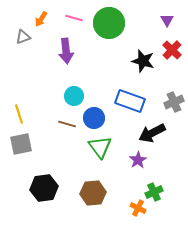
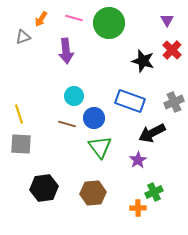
gray square: rotated 15 degrees clockwise
orange cross: rotated 28 degrees counterclockwise
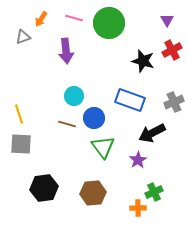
red cross: rotated 18 degrees clockwise
blue rectangle: moved 1 px up
green triangle: moved 3 px right
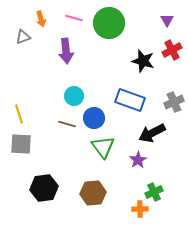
orange arrow: rotated 49 degrees counterclockwise
orange cross: moved 2 px right, 1 px down
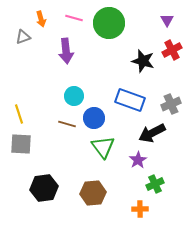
gray cross: moved 3 px left, 2 px down
green cross: moved 1 px right, 8 px up
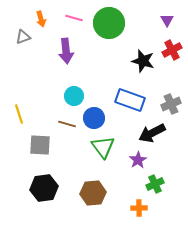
gray square: moved 19 px right, 1 px down
orange cross: moved 1 px left, 1 px up
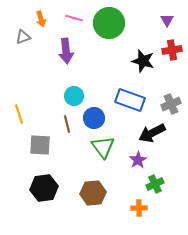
red cross: rotated 18 degrees clockwise
brown line: rotated 60 degrees clockwise
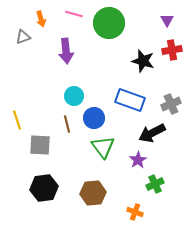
pink line: moved 4 px up
yellow line: moved 2 px left, 6 px down
orange cross: moved 4 px left, 4 px down; rotated 21 degrees clockwise
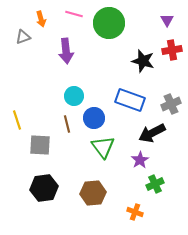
purple star: moved 2 px right
